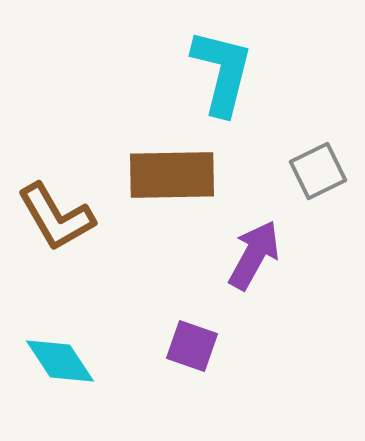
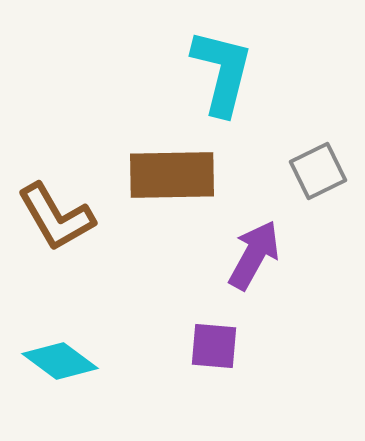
purple square: moved 22 px right; rotated 14 degrees counterclockwise
cyan diamond: rotated 20 degrees counterclockwise
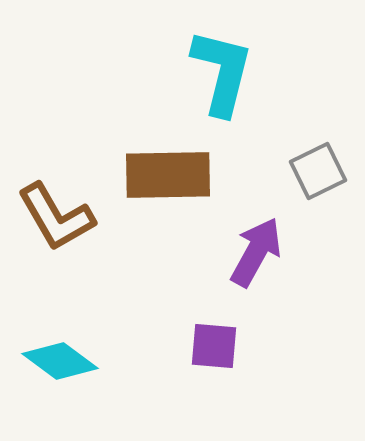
brown rectangle: moved 4 px left
purple arrow: moved 2 px right, 3 px up
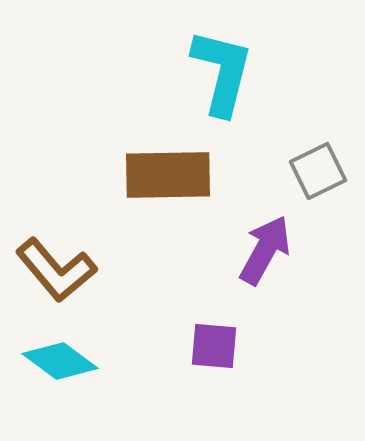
brown L-shape: moved 53 px down; rotated 10 degrees counterclockwise
purple arrow: moved 9 px right, 2 px up
